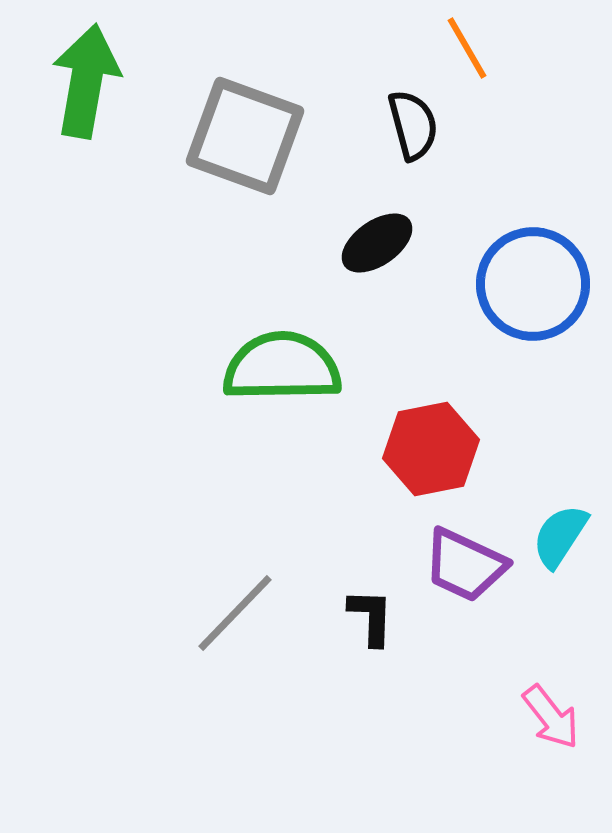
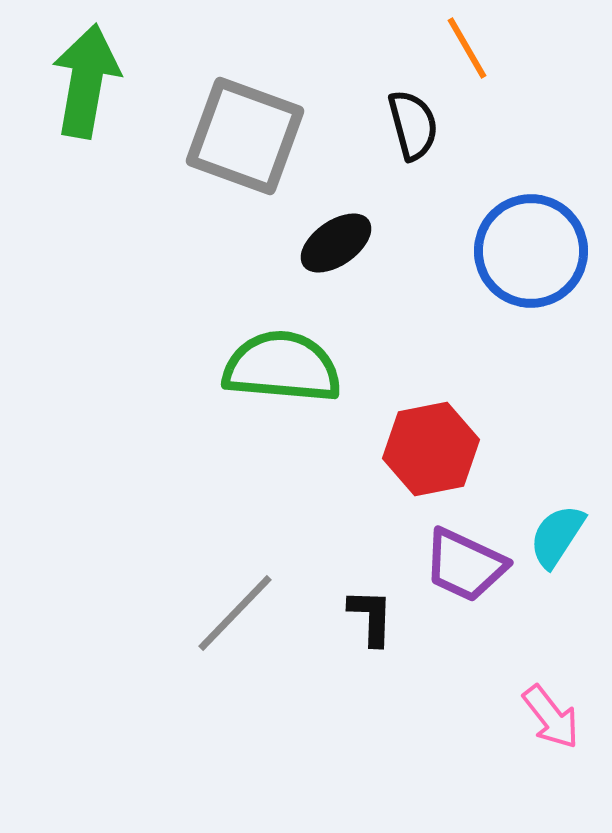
black ellipse: moved 41 px left
blue circle: moved 2 px left, 33 px up
green semicircle: rotated 6 degrees clockwise
cyan semicircle: moved 3 px left
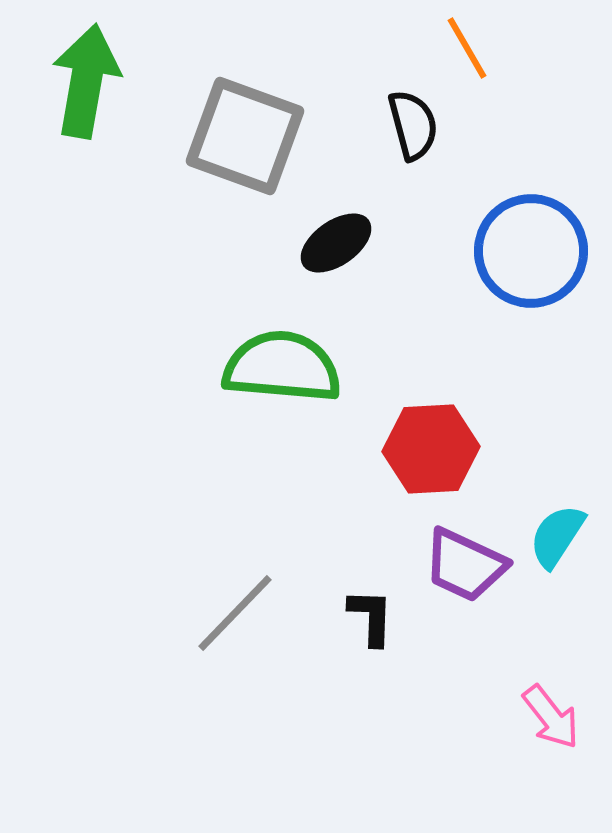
red hexagon: rotated 8 degrees clockwise
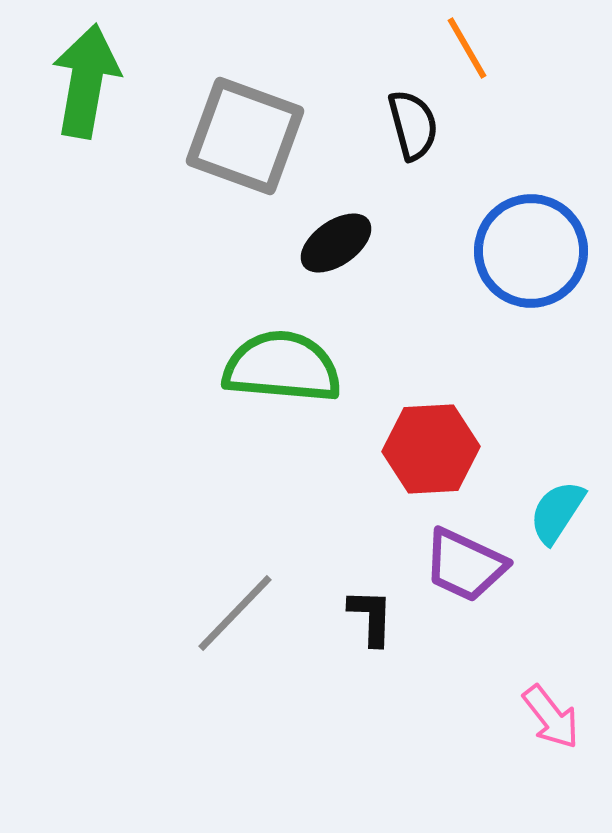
cyan semicircle: moved 24 px up
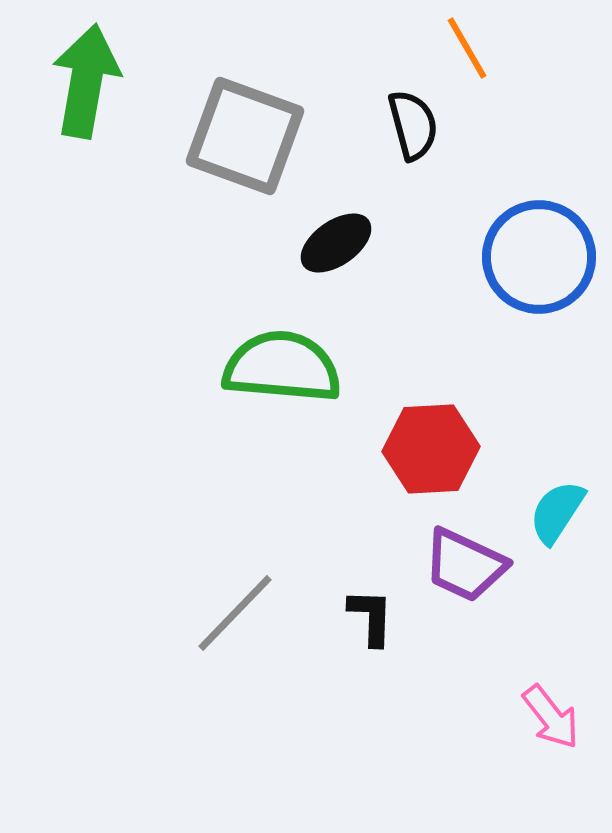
blue circle: moved 8 px right, 6 px down
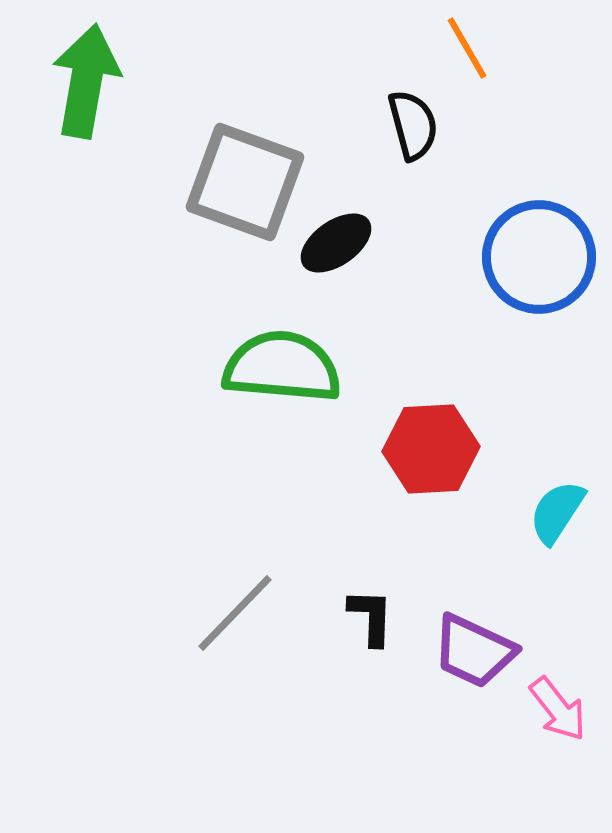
gray square: moved 46 px down
purple trapezoid: moved 9 px right, 86 px down
pink arrow: moved 7 px right, 8 px up
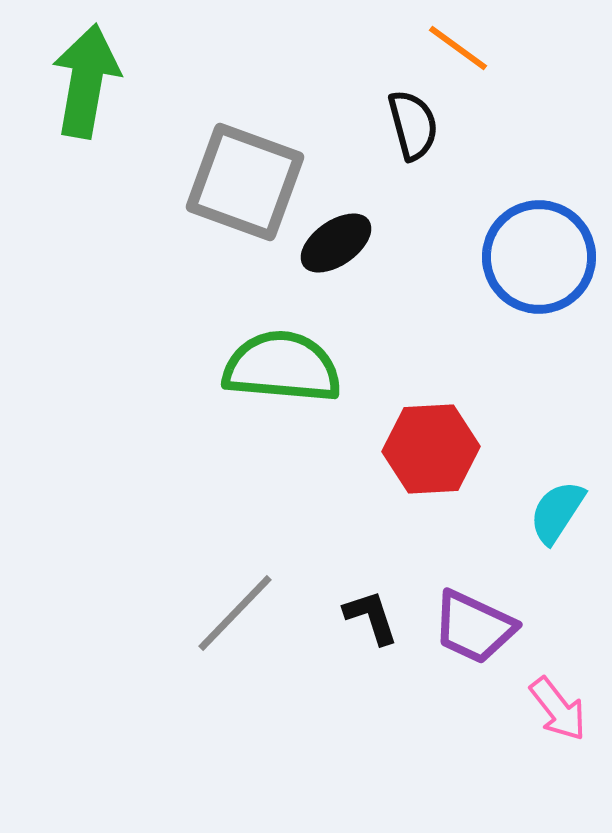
orange line: moved 9 px left; rotated 24 degrees counterclockwise
black L-shape: rotated 20 degrees counterclockwise
purple trapezoid: moved 24 px up
